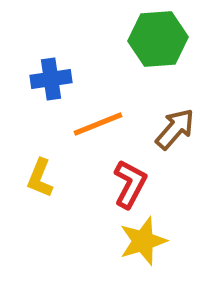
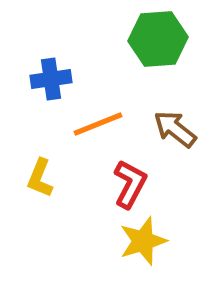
brown arrow: rotated 93 degrees counterclockwise
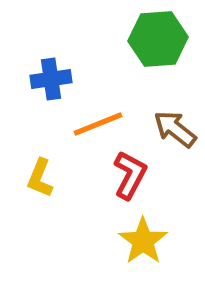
red L-shape: moved 9 px up
yellow star: rotated 18 degrees counterclockwise
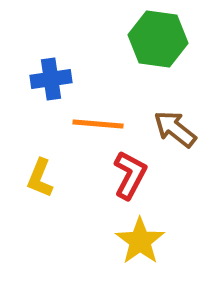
green hexagon: rotated 12 degrees clockwise
orange line: rotated 27 degrees clockwise
yellow star: moved 3 px left
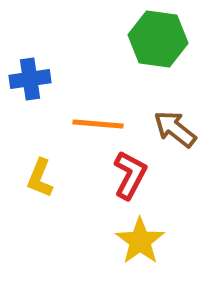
blue cross: moved 21 px left
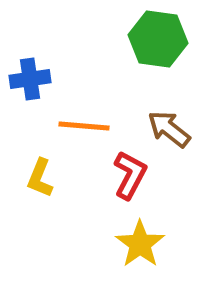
orange line: moved 14 px left, 2 px down
brown arrow: moved 6 px left
yellow star: moved 3 px down
